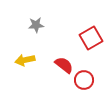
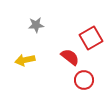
red semicircle: moved 6 px right, 8 px up
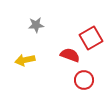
red semicircle: moved 2 px up; rotated 18 degrees counterclockwise
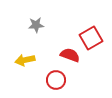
red circle: moved 28 px left
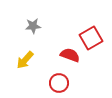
gray star: moved 3 px left, 1 px down
yellow arrow: rotated 36 degrees counterclockwise
red circle: moved 3 px right, 3 px down
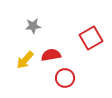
red semicircle: moved 19 px left; rotated 30 degrees counterclockwise
red circle: moved 6 px right, 5 px up
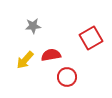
red circle: moved 2 px right, 1 px up
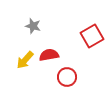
gray star: rotated 21 degrees clockwise
red square: moved 1 px right, 2 px up
red semicircle: moved 2 px left
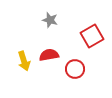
gray star: moved 17 px right, 6 px up
yellow arrow: moved 1 px left, 1 px down; rotated 60 degrees counterclockwise
red circle: moved 8 px right, 8 px up
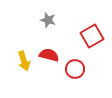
gray star: moved 2 px left
red semicircle: rotated 24 degrees clockwise
